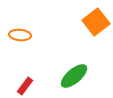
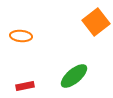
orange ellipse: moved 1 px right, 1 px down
red rectangle: rotated 42 degrees clockwise
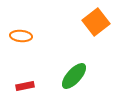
green ellipse: rotated 8 degrees counterclockwise
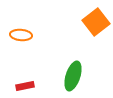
orange ellipse: moved 1 px up
green ellipse: moved 1 px left; rotated 24 degrees counterclockwise
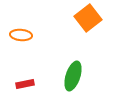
orange square: moved 8 px left, 4 px up
red rectangle: moved 2 px up
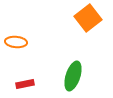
orange ellipse: moved 5 px left, 7 px down
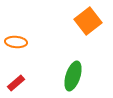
orange square: moved 3 px down
red rectangle: moved 9 px left, 1 px up; rotated 30 degrees counterclockwise
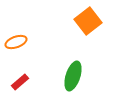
orange ellipse: rotated 25 degrees counterclockwise
red rectangle: moved 4 px right, 1 px up
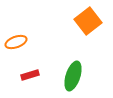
red rectangle: moved 10 px right, 7 px up; rotated 24 degrees clockwise
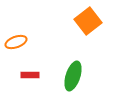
red rectangle: rotated 18 degrees clockwise
